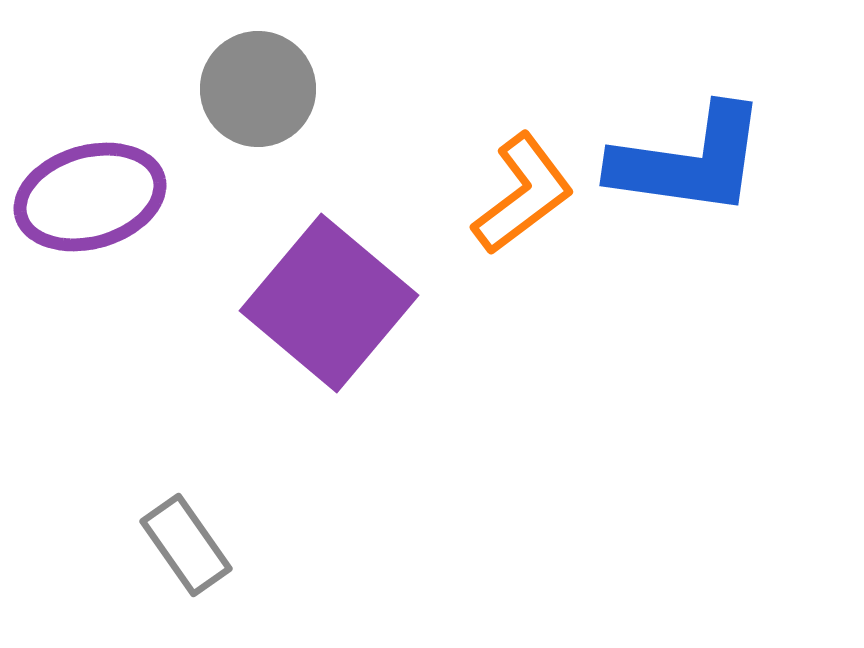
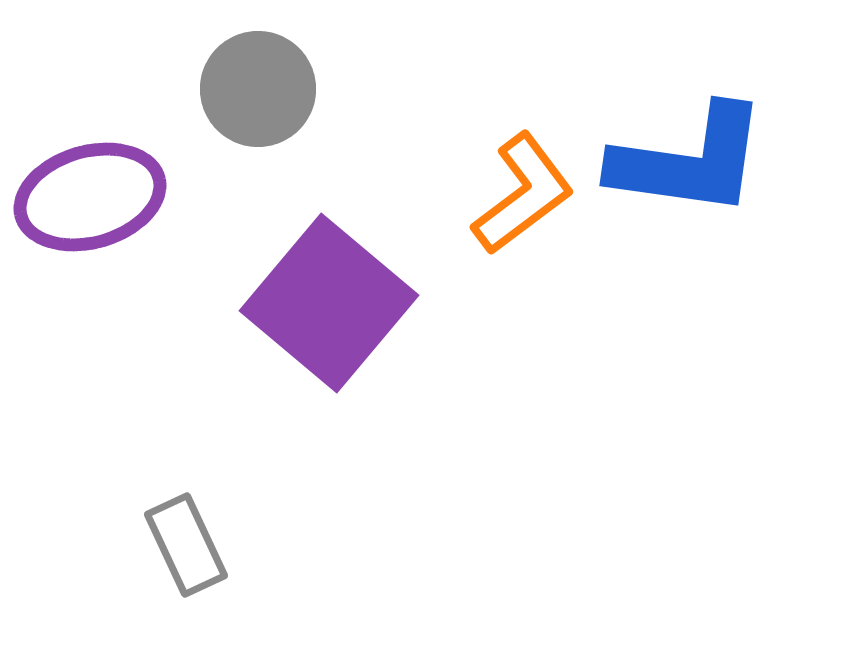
gray rectangle: rotated 10 degrees clockwise
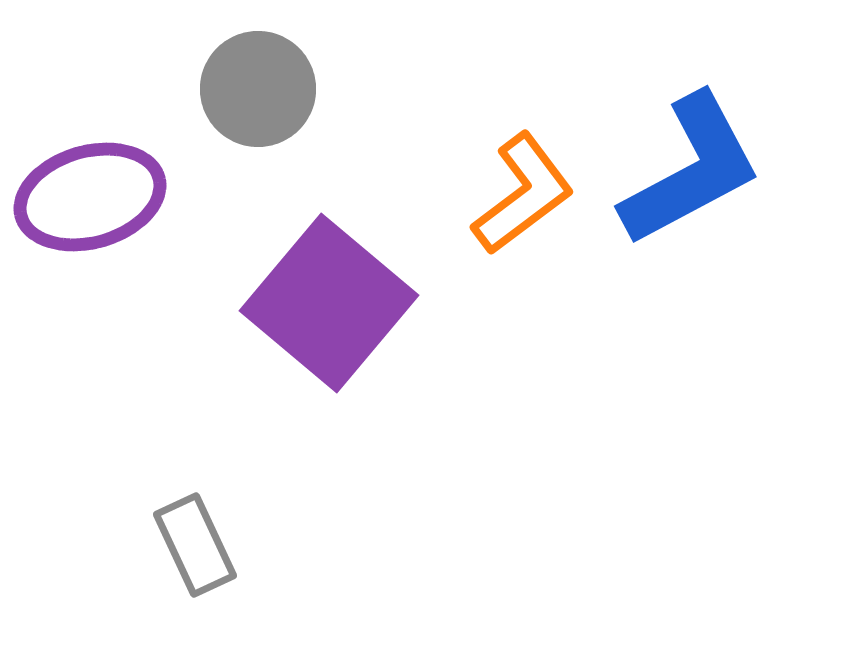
blue L-shape: moved 2 px right, 9 px down; rotated 36 degrees counterclockwise
gray rectangle: moved 9 px right
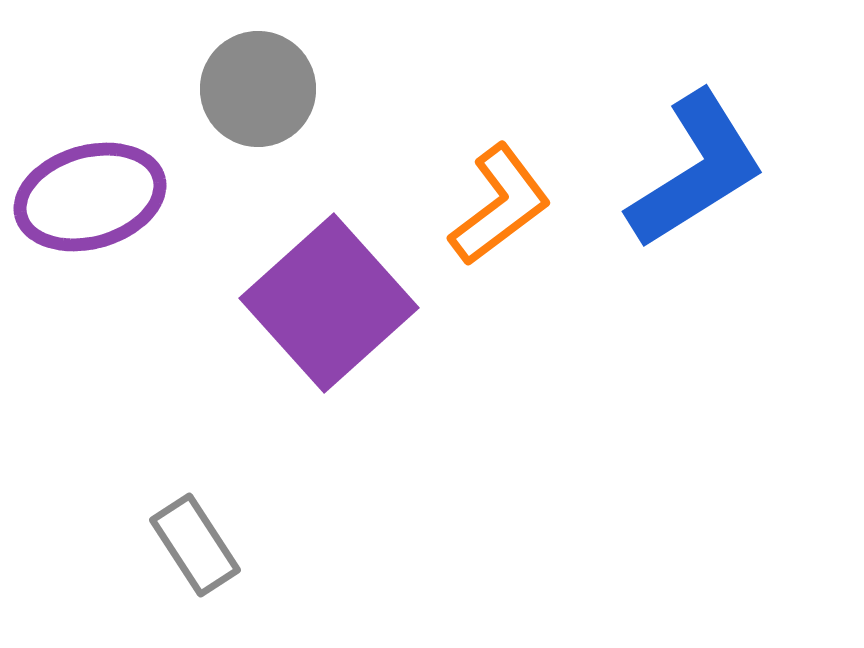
blue L-shape: moved 5 px right; rotated 4 degrees counterclockwise
orange L-shape: moved 23 px left, 11 px down
purple square: rotated 8 degrees clockwise
gray rectangle: rotated 8 degrees counterclockwise
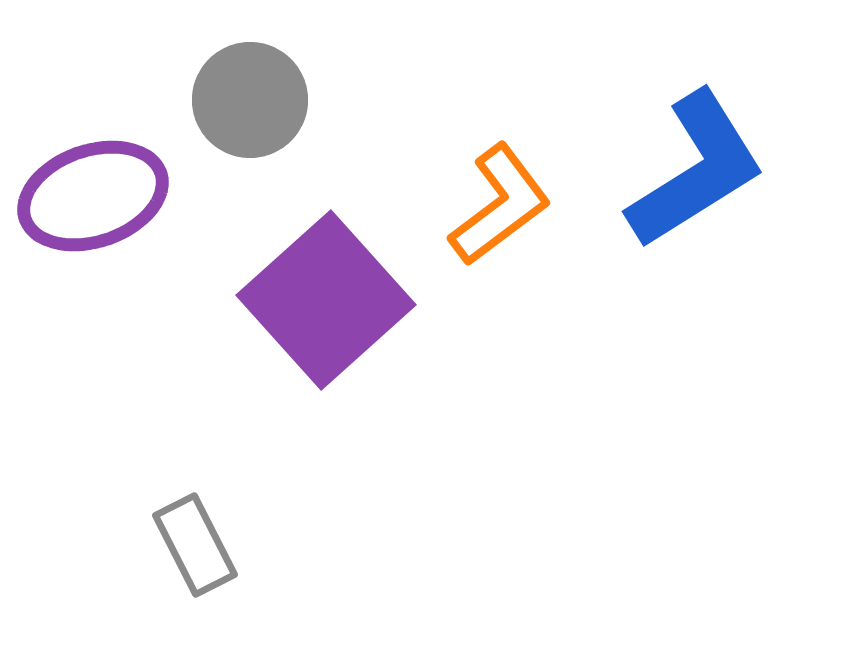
gray circle: moved 8 px left, 11 px down
purple ellipse: moved 3 px right, 1 px up; rotated 3 degrees counterclockwise
purple square: moved 3 px left, 3 px up
gray rectangle: rotated 6 degrees clockwise
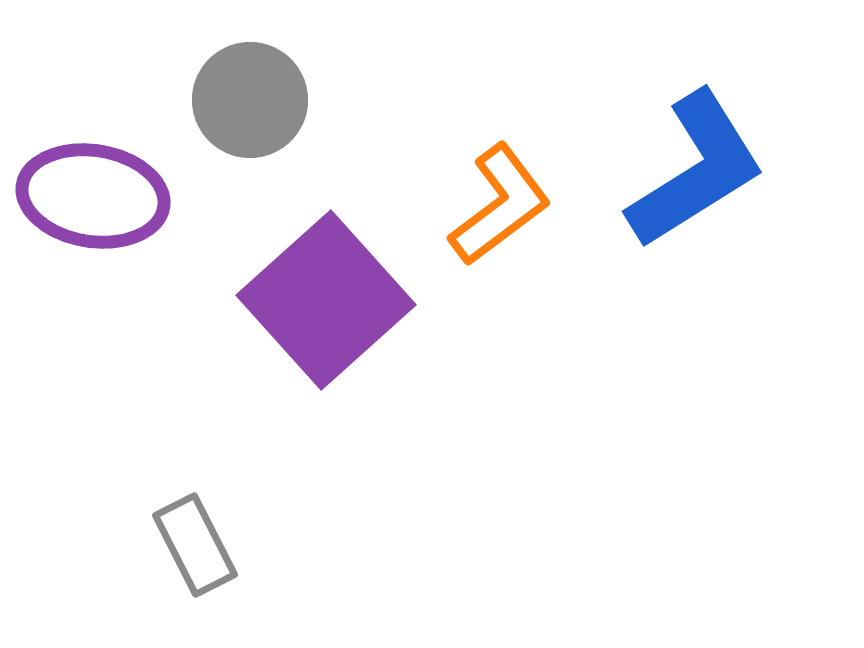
purple ellipse: rotated 28 degrees clockwise
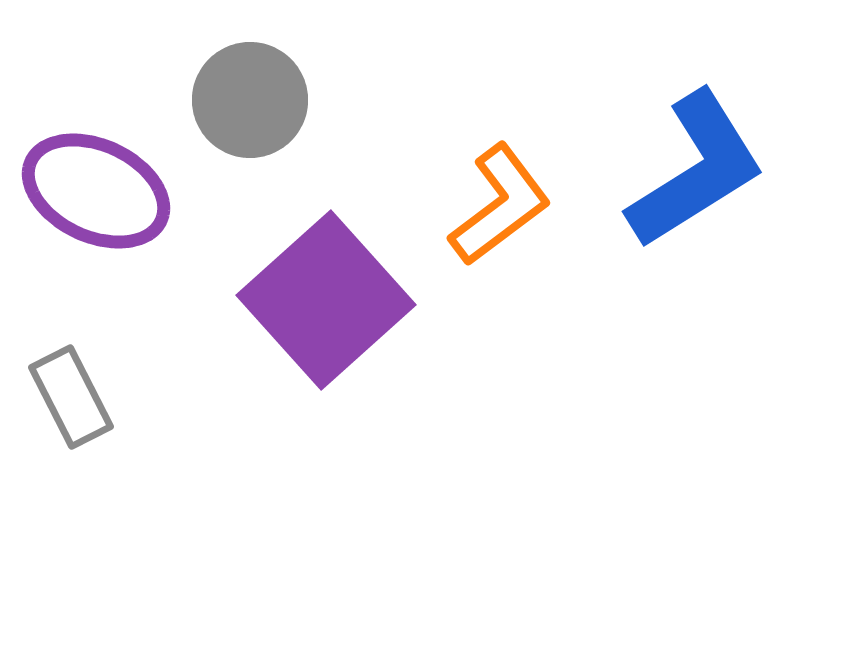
purple ellipse: moved 3 px right, 5 px up; rotated 16 degrees clockwise
gray rectangle: moved 124 px left, 148 px up
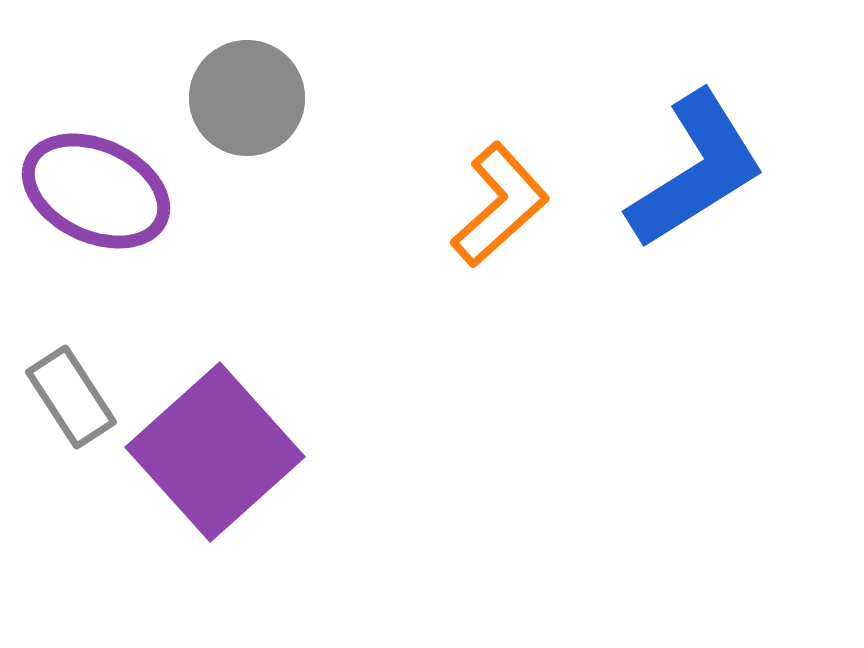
gray circle: moved 3 px left, 2 px up
orange L-shape: rotated 5 degrees counterclockwise
purple square: moved 111 px left, 152 px down
gray rectangle: rotated 6 degrees counterclockwise
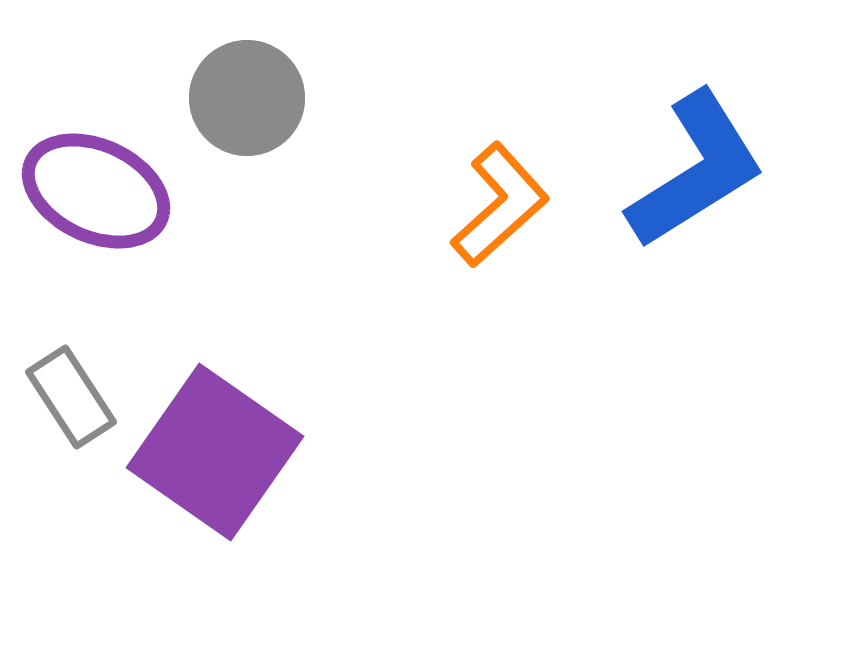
purple square: rotated 13 degrees counterclockwise
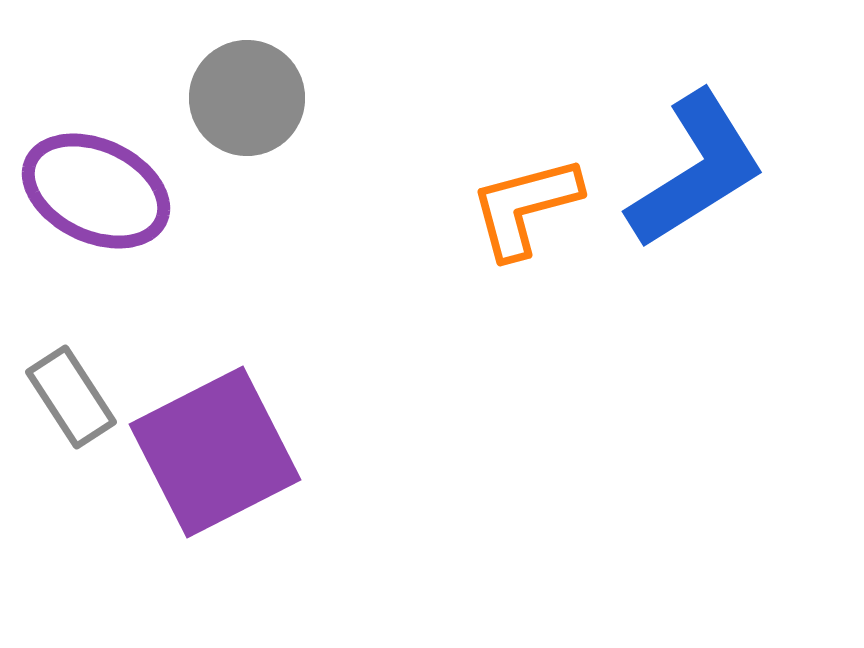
orange L-shape: moved 25 px right, 2 px down; rotated 153 degrees counterclockwise
purple square: rotated 28 degrees clockwise
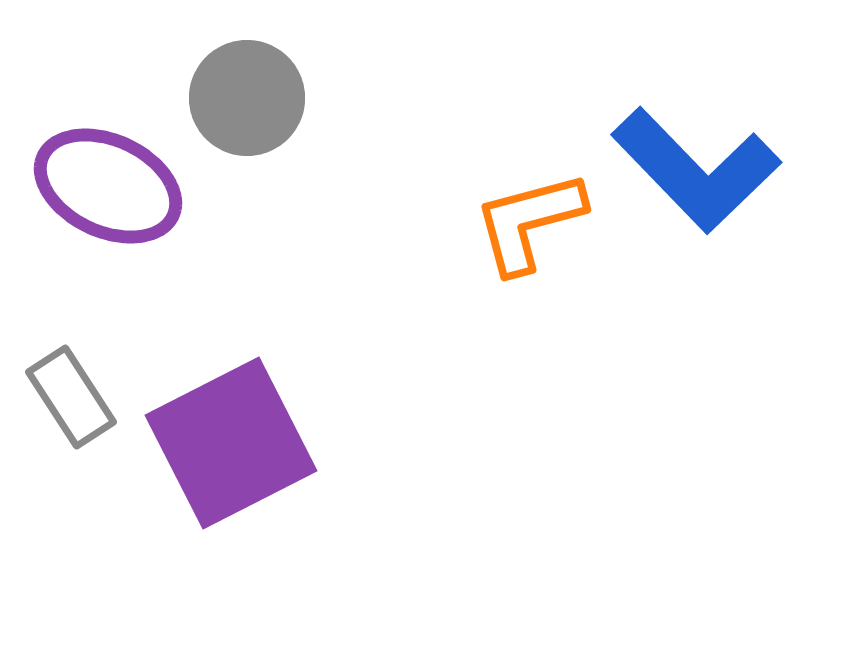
blue L-shape: rotated 78 degrees clockwise
purple ellipse: moved 12 px right, 5 px up
orange L-shape: moved 4 px right, 15 px down
purple square: moved 16 px right, 9 px up
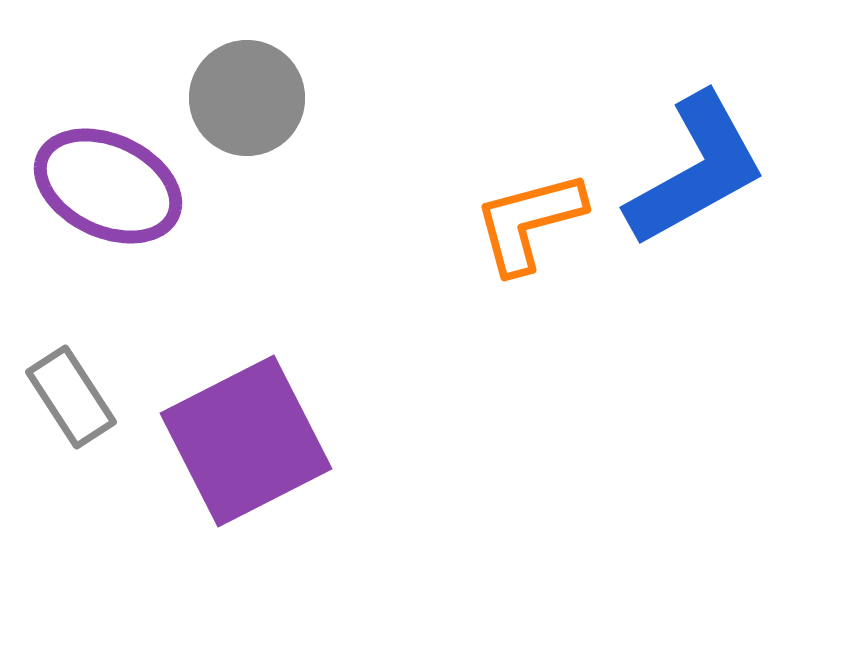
blue L-shape: rotated 75 degrees counterclockwise
purple square: moved 15 px right, 2 px up
